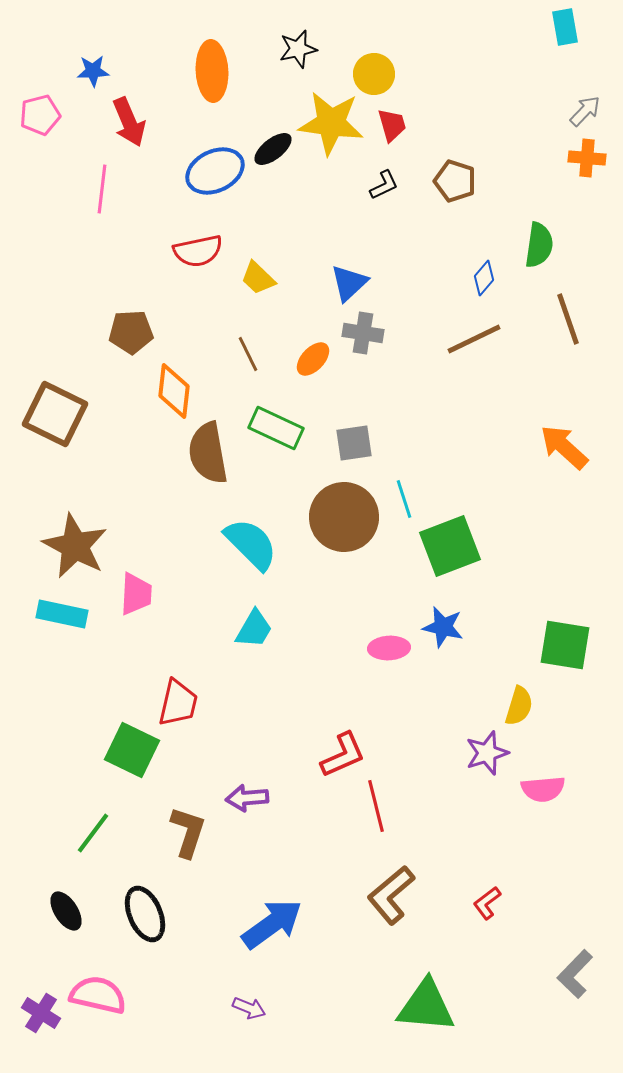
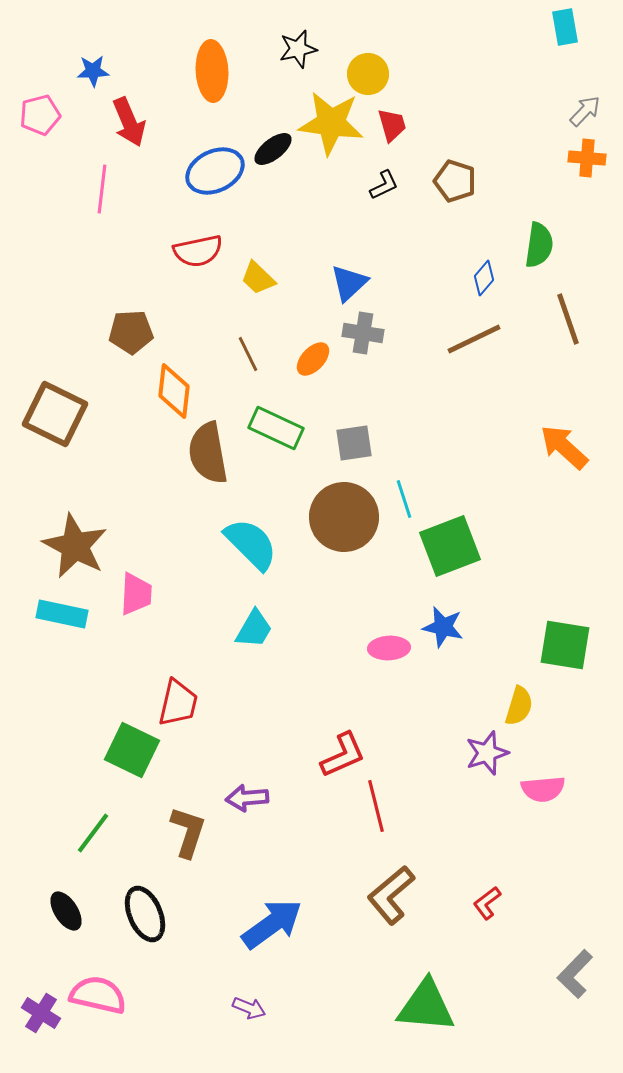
yellow circle at (374, 74): moved 6 px left
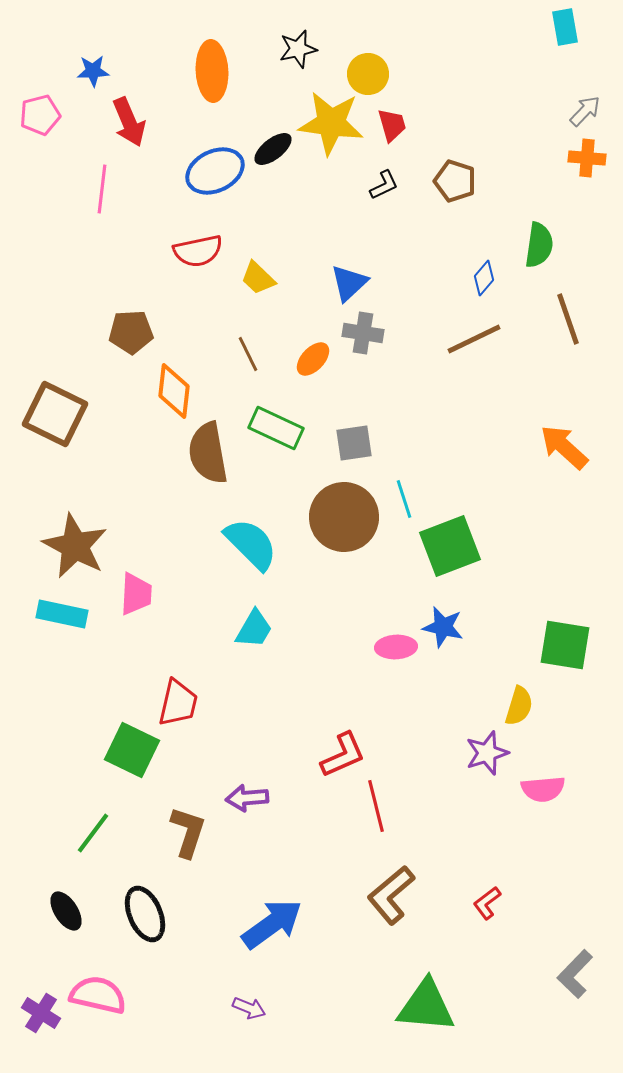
pink ellipse at (389, 648): moved 7 px right, 1 px up
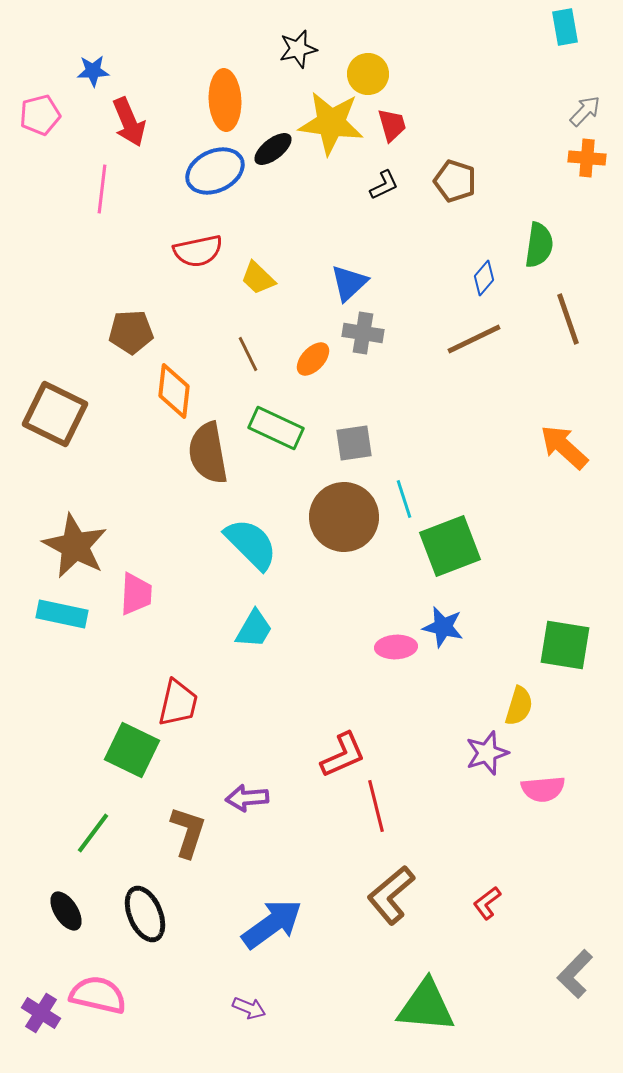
orange ellipse at (212, 71): moved 13 px right, 29 px down
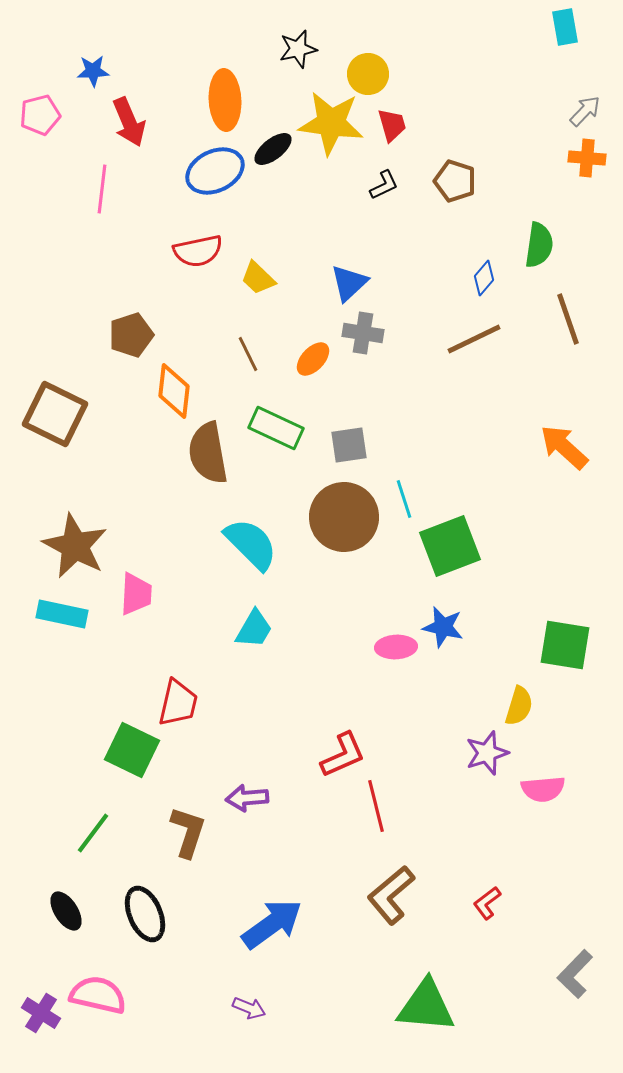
brown pentagon at (131, 332): moved 3 px down; rotated 15 degrees counterclockwise
gray square at (354, 443): moved 5 px left, 2 px down
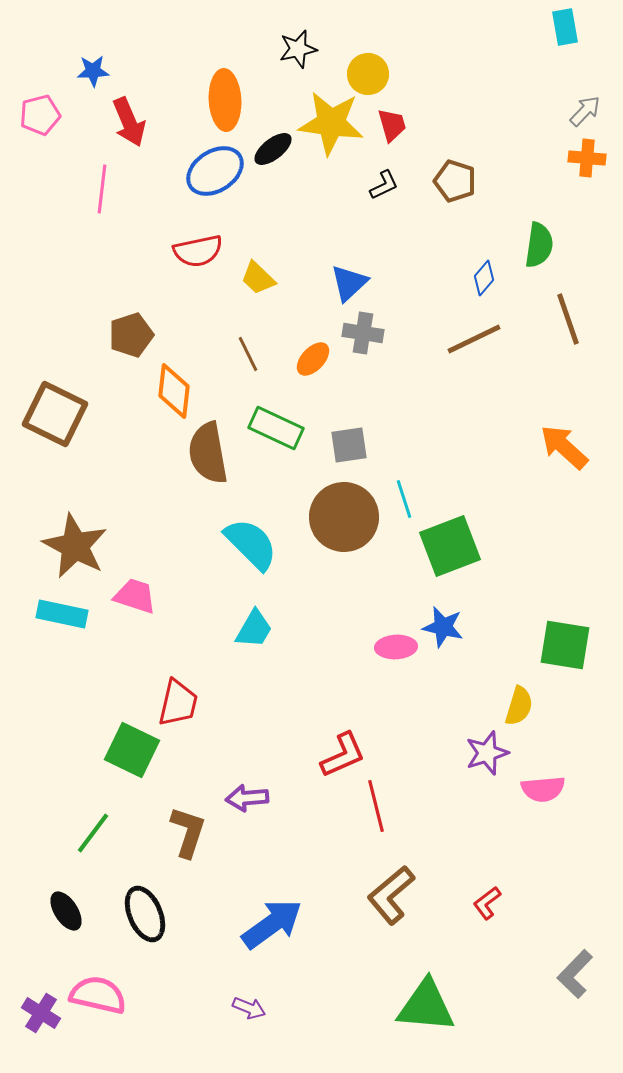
blue ellipse at (215, 171): rotated 8 degrees counterclockwise
pink trapezoid at (136, 594): moved 1 px left, 2 px down; rotated 75 degrees counterclockwise
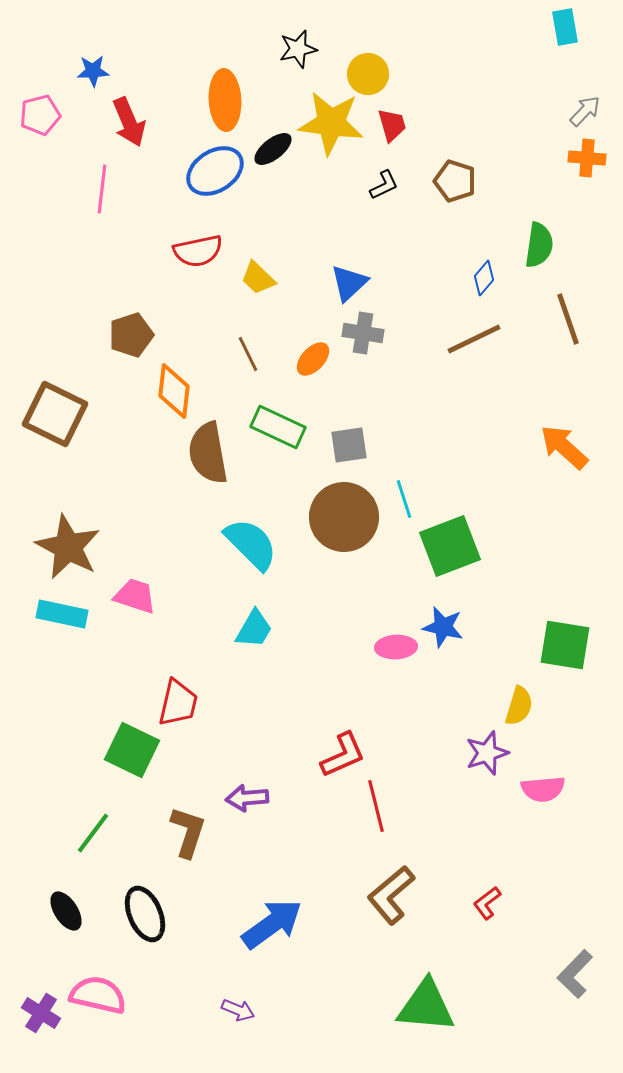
green rectangle at (276, 428): moved 2 px right, 1 px up
brown star at (75, 546): moved 7 px left, 1 px down
purple arrow at (249, 1008): moved 11 px left, 2 px down
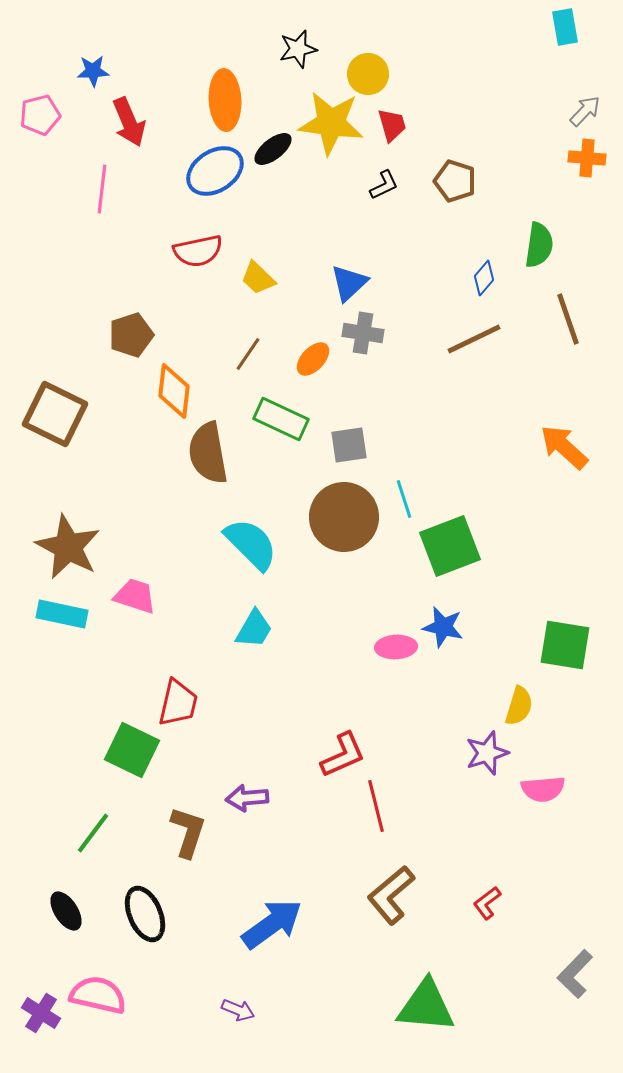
brown line at (248, 354): rotated 60 degrees clockwise
green rectangle at (278, 427): moved 3 px right, 8 px up
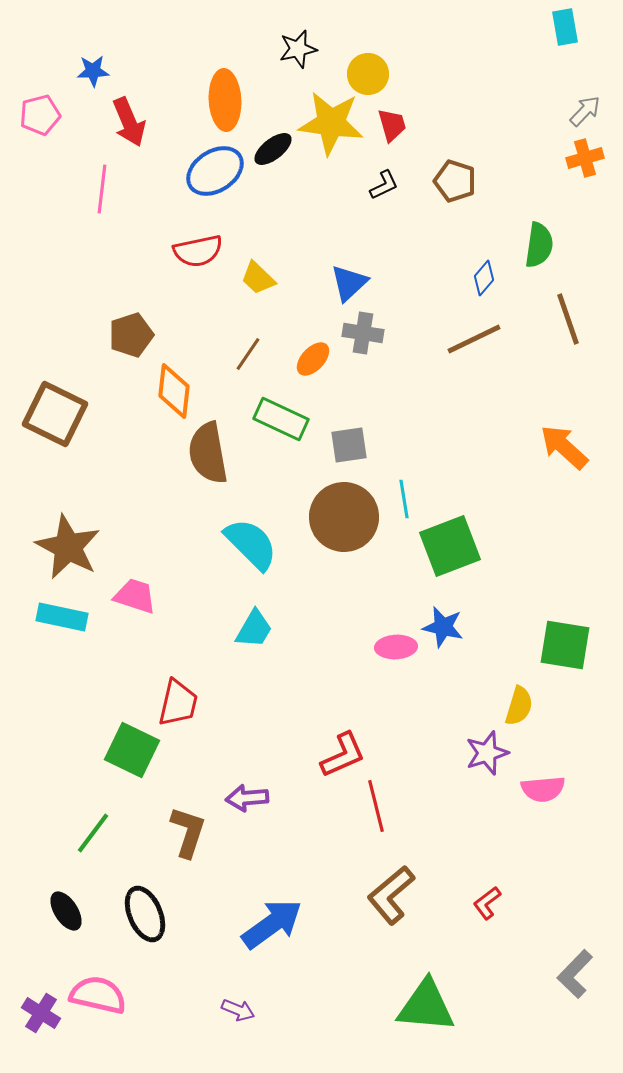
orange cross at (587, 158): moved 2 px left; rotated 21 degrees counterclockwise
cyan line at (404, 499): rotated 9 degrees clockwise
cyan rectangle at (62, 614): moved 3 px down
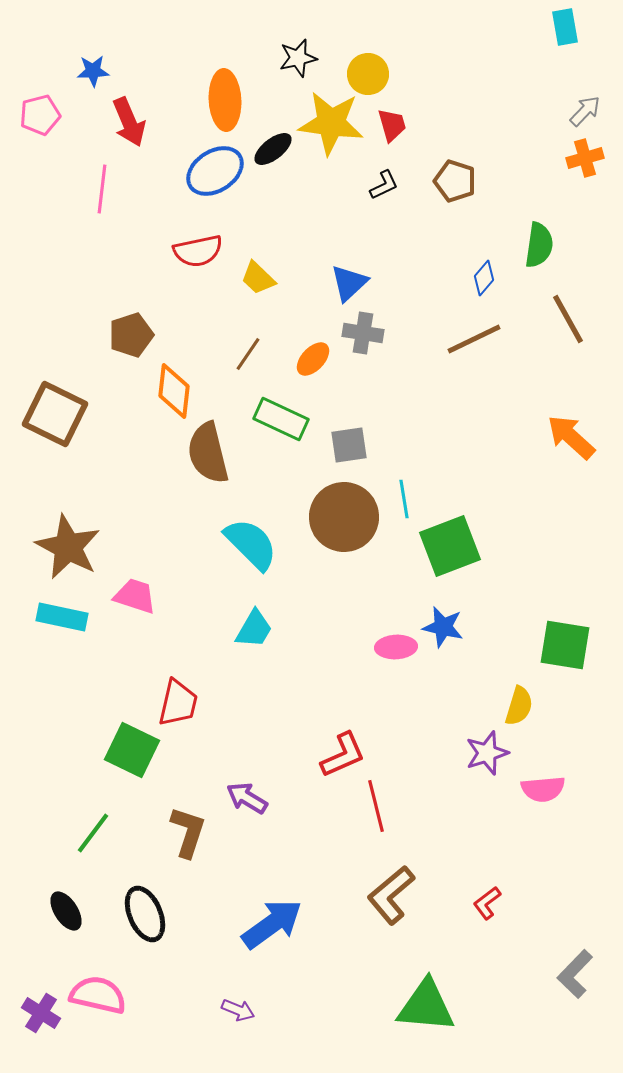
black star at (298, 49): moved 9 px down
brown line at (568, 319): rotated 10 degrees counterclockwise
orange arrow at (564, 447): moved 7 px right, 10 px up
brown semicircle at (208, 453): rotated 4 degrees counterclockwise
purple arrow at (247, 798): rotated 36 degrees clockwise
